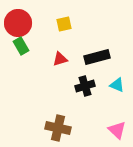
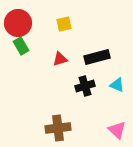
brown cross: rotated 20 degrees counterclockwise
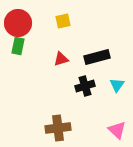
yellow square: moved 1 px left, 3 px up
green rectangle: moved 3 px left; rotated 42 degrees clockwise
red triangle: moved 1 px right
cyan triangle: rotated 42 degrees clockwise
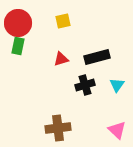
black cross: moved 1 px up
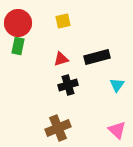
black cross: moved 17 px left
brown cross: rotated 15 degrees counterclockwise
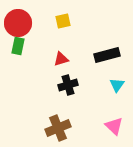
black rectangle: moved 10 px right, 2 px up
pink triangle: moved 3 px left, 4 px up
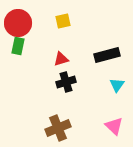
black cross: moved 2 px left, 3 px up
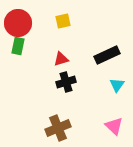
black rectangle: rotated 10 degrees counterclockwise
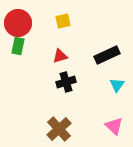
red triangle: moved 1 px left, 3 px up
brown cross: moved 1 px right, 1 px down; rotated 20 degrees counterclockwise
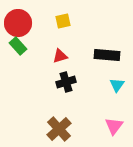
green rectangle: rotated 54 degrees counterclockwise
black rectangle: rotated 30 degrees clockwise
pink triangle: rotated 24 degrees clockwise
